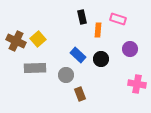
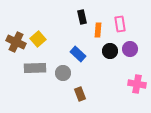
pink rectangle: moved 2 px right, 5 px down; rotated 63 degrees clockwise
brown cross: moved 1 px down
blue rectangle: moved 1 px up
black circle: moved 9 px right, 8 px up
gray circle: moved 3 px left, 2 px up
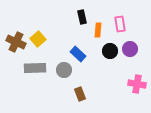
gray circle: moved 1 px right, 3 px up
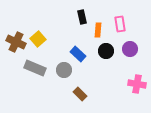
black circle: moved 4 px left
gray rectangle: rotated 25 degrees clockwise
brown rectangle: rotated 24 degrees counterclockwise
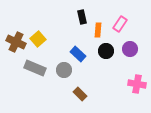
pink rectangle: rotated 42 degrees clockwise
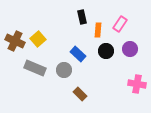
brown cross: moved 1 px left, 1 px up
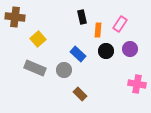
brown cross: moved 24 px up; rotated 18 degrees counterclockwise
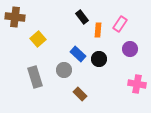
black rectangle: rotated 24 degrees counterclockwise
black circle: moved 7 px left, 8 px down
gray rectangle: moved 9 px down; rotated 50 degrees clockwise
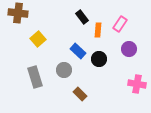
brown cross: moved 3 px right, 4 px up
purple circle: moved 1 px left
blue rectangle: moved 3 px up
